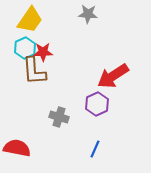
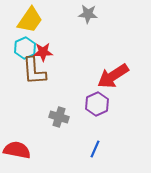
red semicircle: moved 2 px down
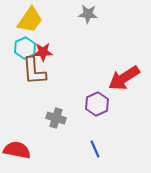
red arrow: moved 11 px right, 2 px down
gray cross: moved 3 px left, 1 px down
blue line: rotated 48 degrees counterclockwise
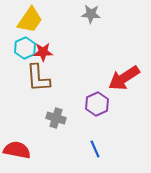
gray star: moved 3 px right
brown L-shape: moved 4 px right, 7 px down
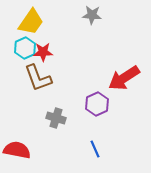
gray star: moved 1 px right, 1 px down
yellow trapezoid: moved 1 px right, 2 px down
brown L-shape: rotated 16 degrees counterclockwise
